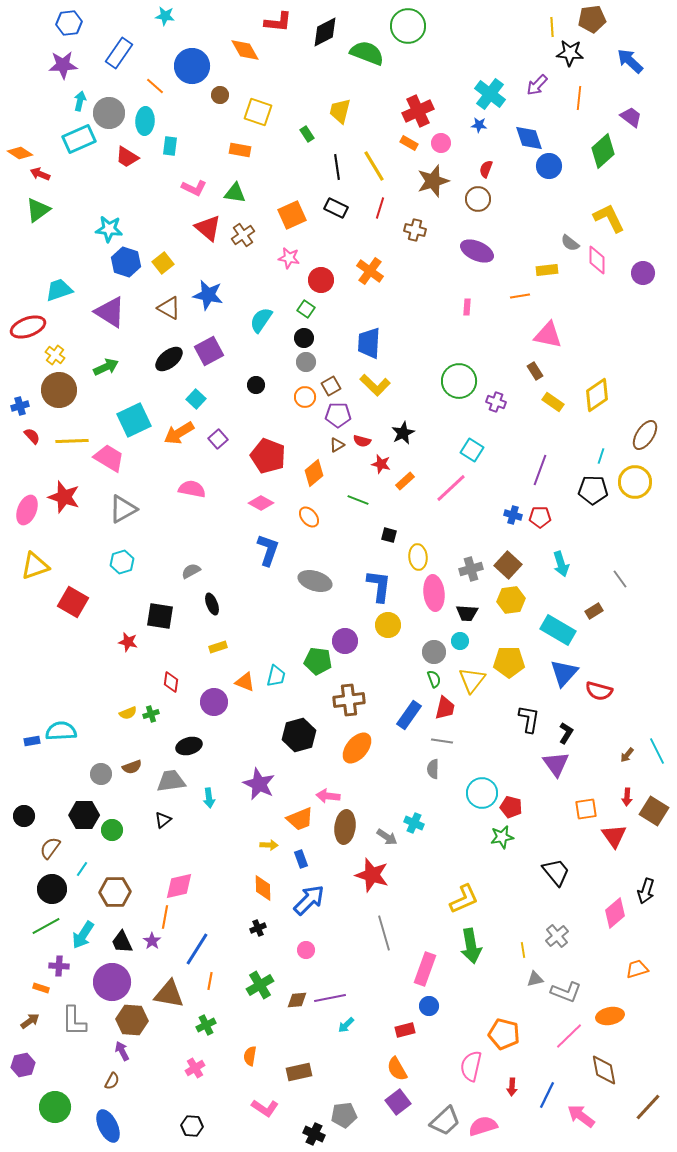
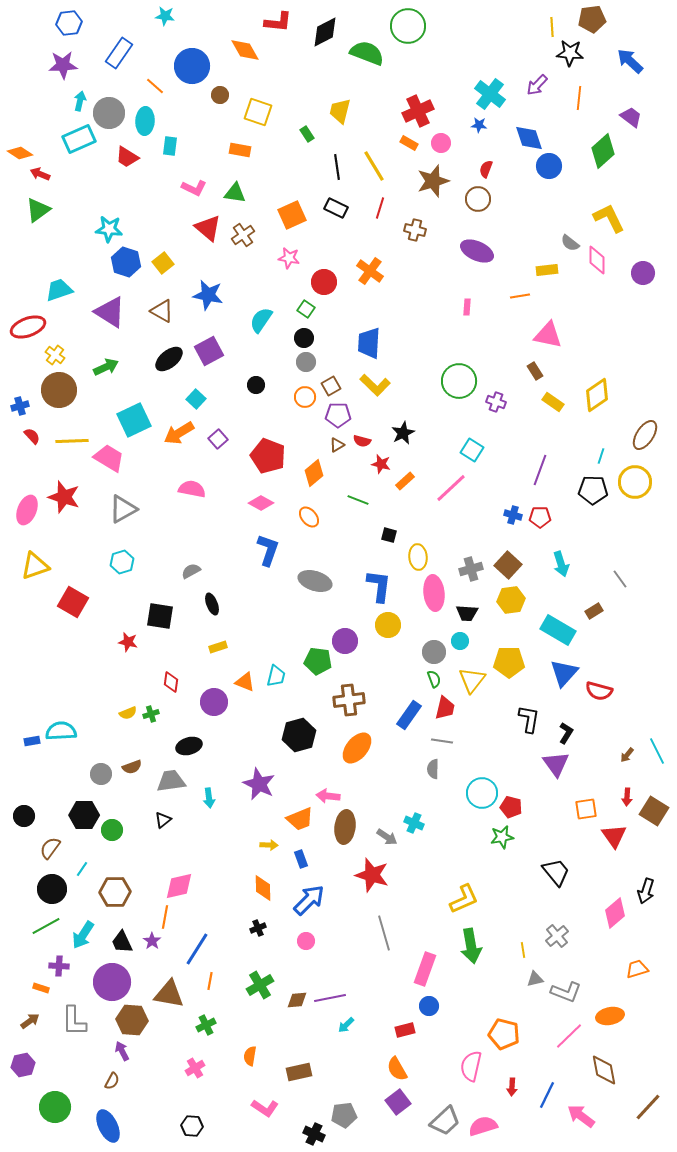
red circle at (321, 280): moved 3 px right, 2 px down
brown triangle at (169, 308): moved 7 px left, 3 px down
pink circle at (306, 950): moved 9 px up
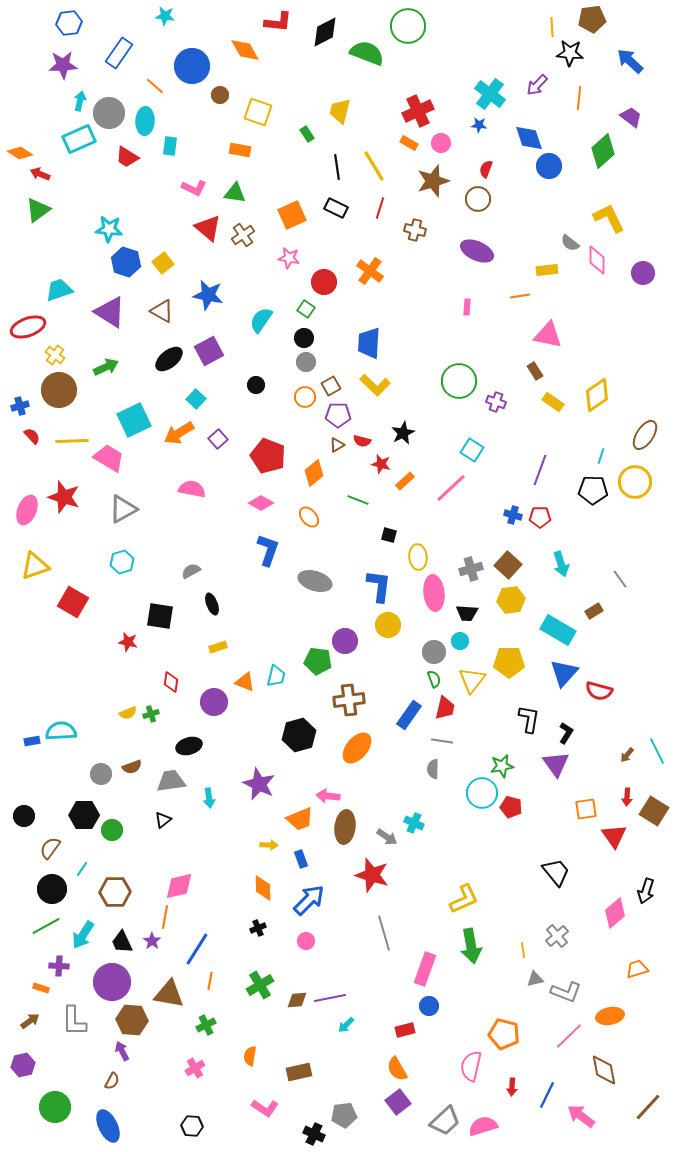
green star at (502, 837): moved 71 px up
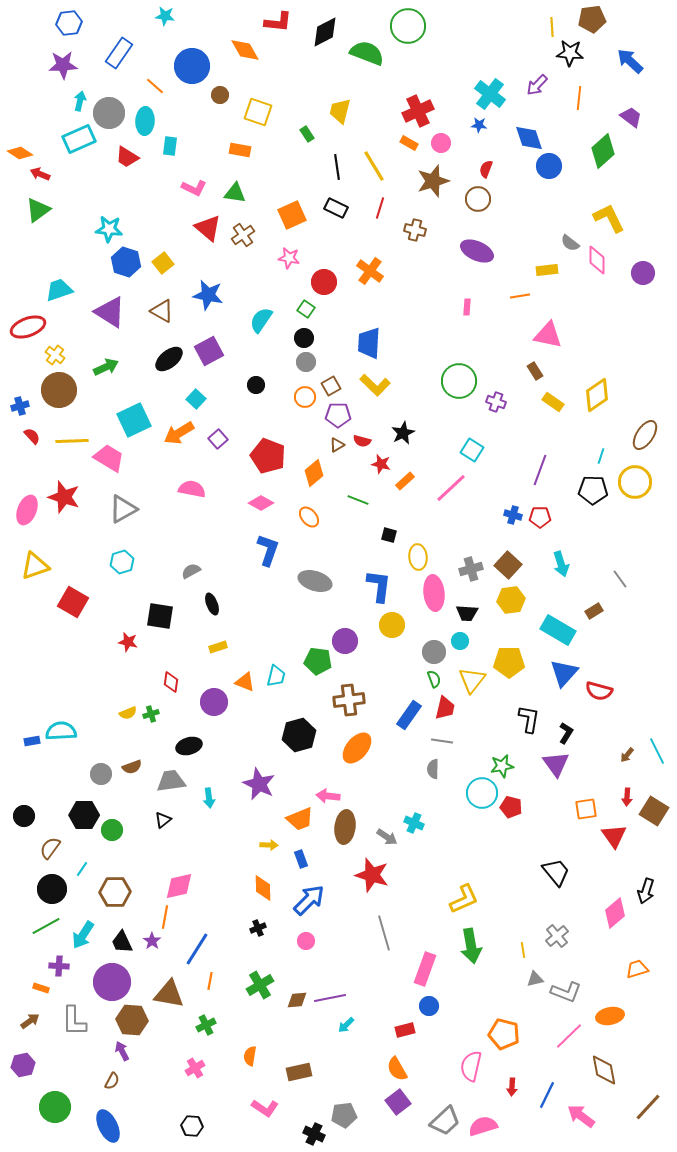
yellow circle at (388, 625): moved 4 px right
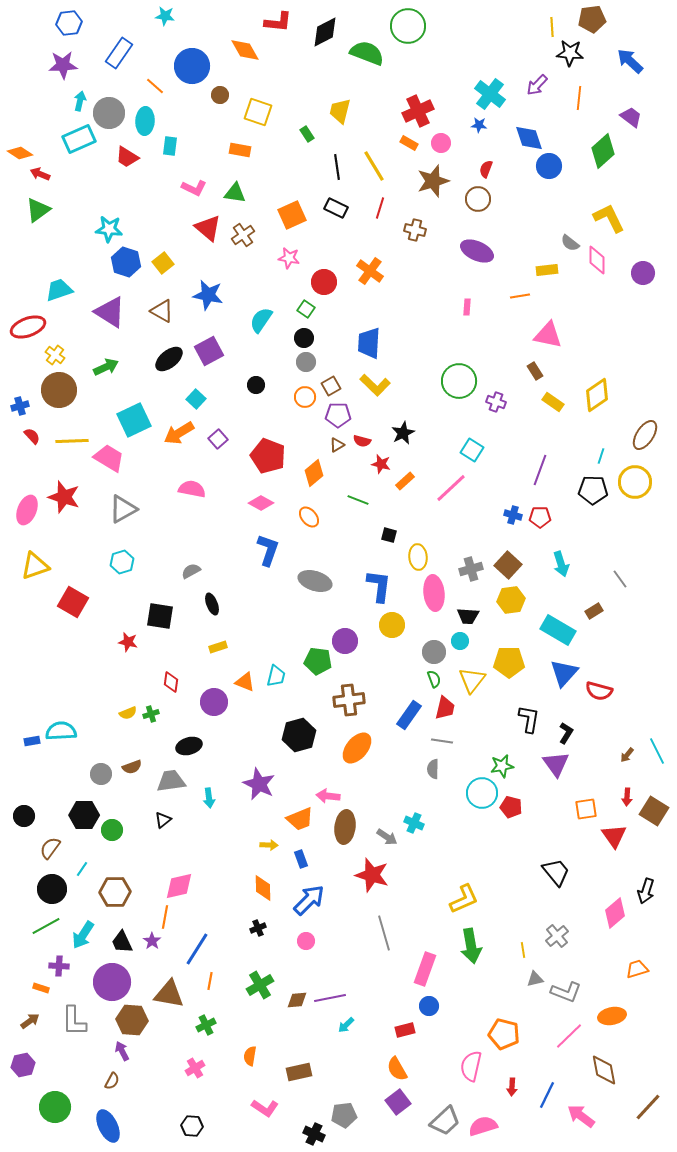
black trapezoid at (467, 613): moved 1 px right, 3 px down
orange ellipse at (610, 1016): moved 2 px right
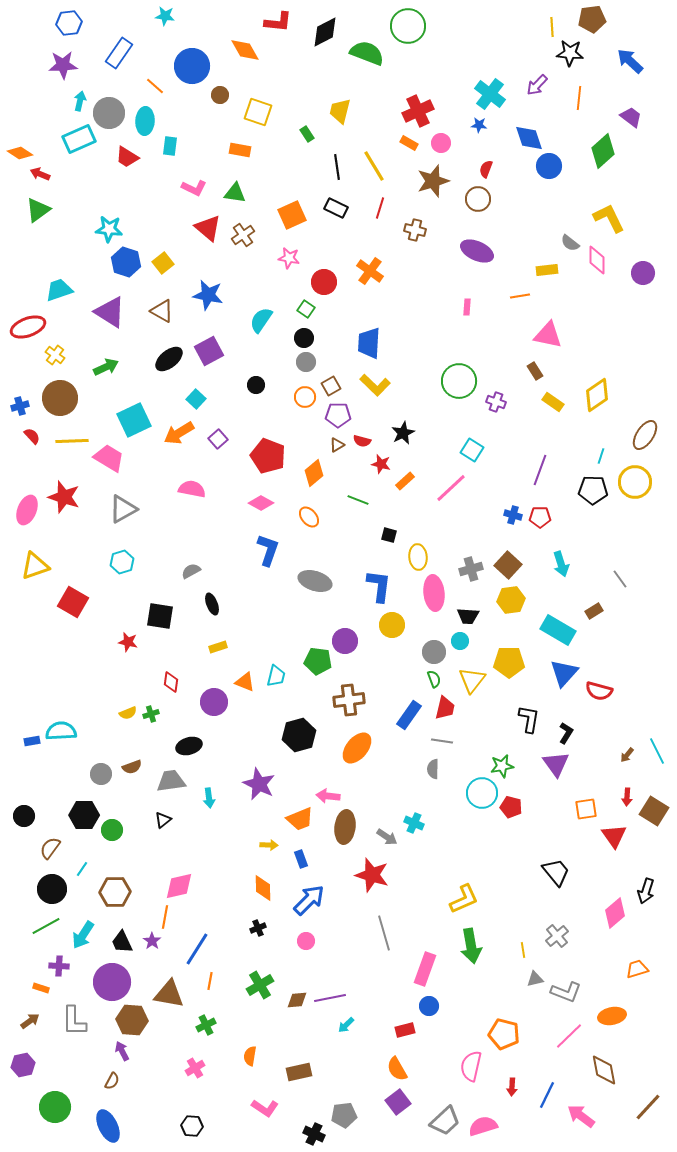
brown circle at (59, 390): moved 1 px right, 8 px down
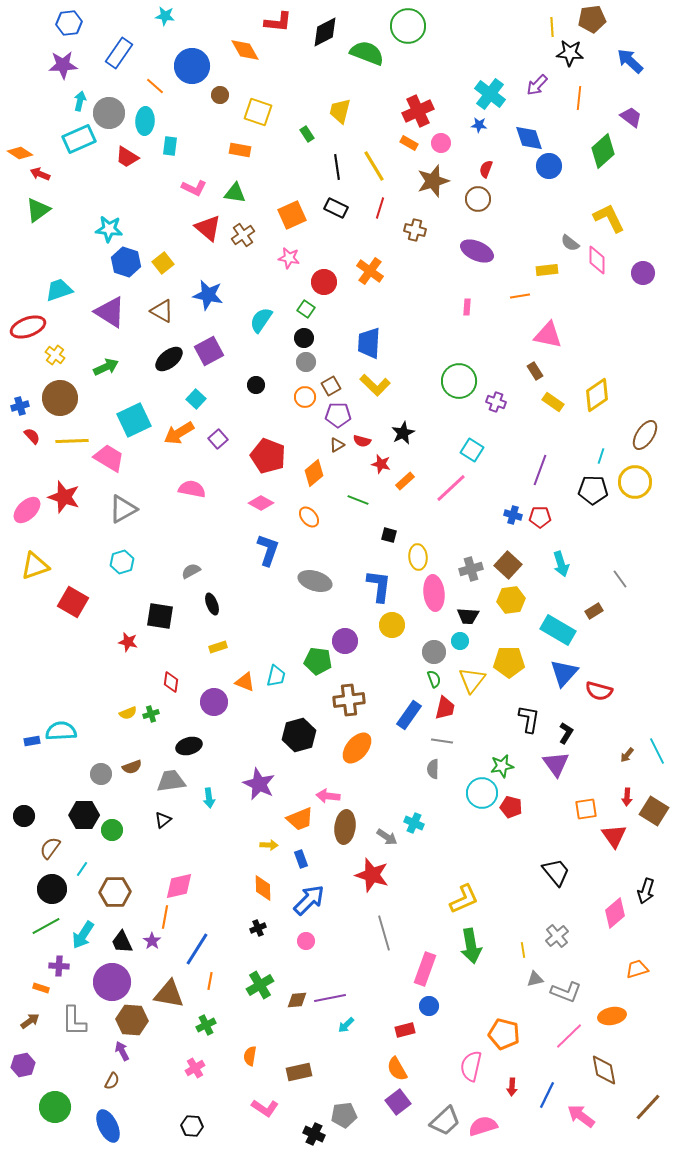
pink ellipse at (27, 510): rotated 24 degrees clockwise
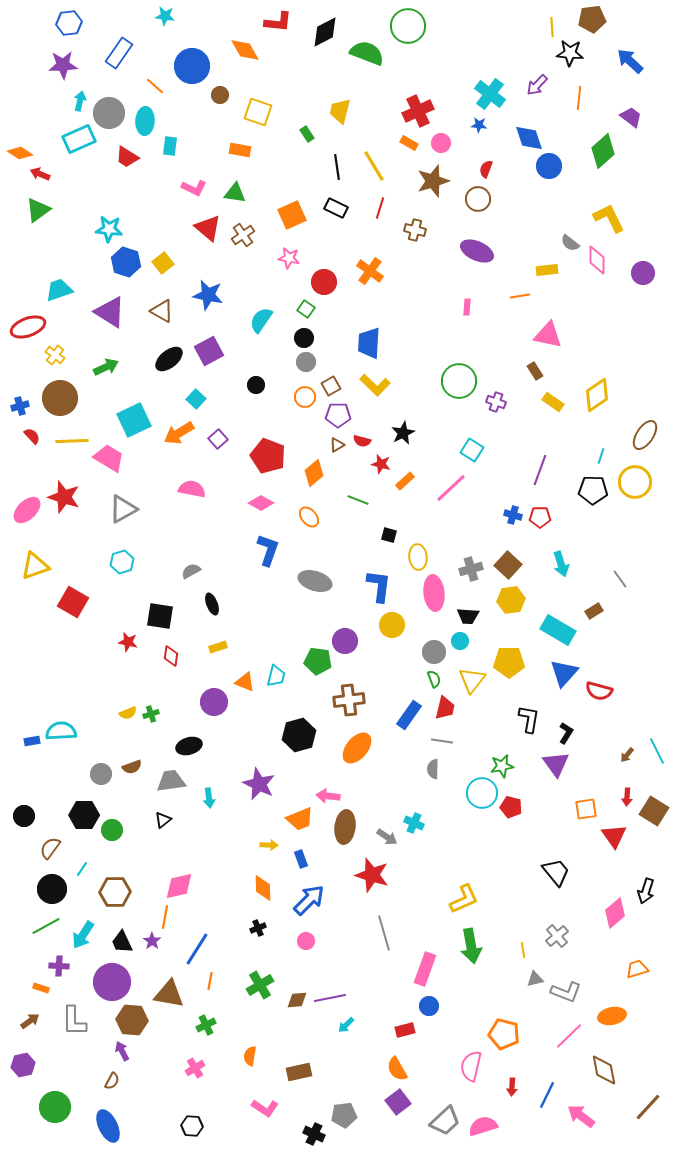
red diamond at (171, 682): moved 26 px up
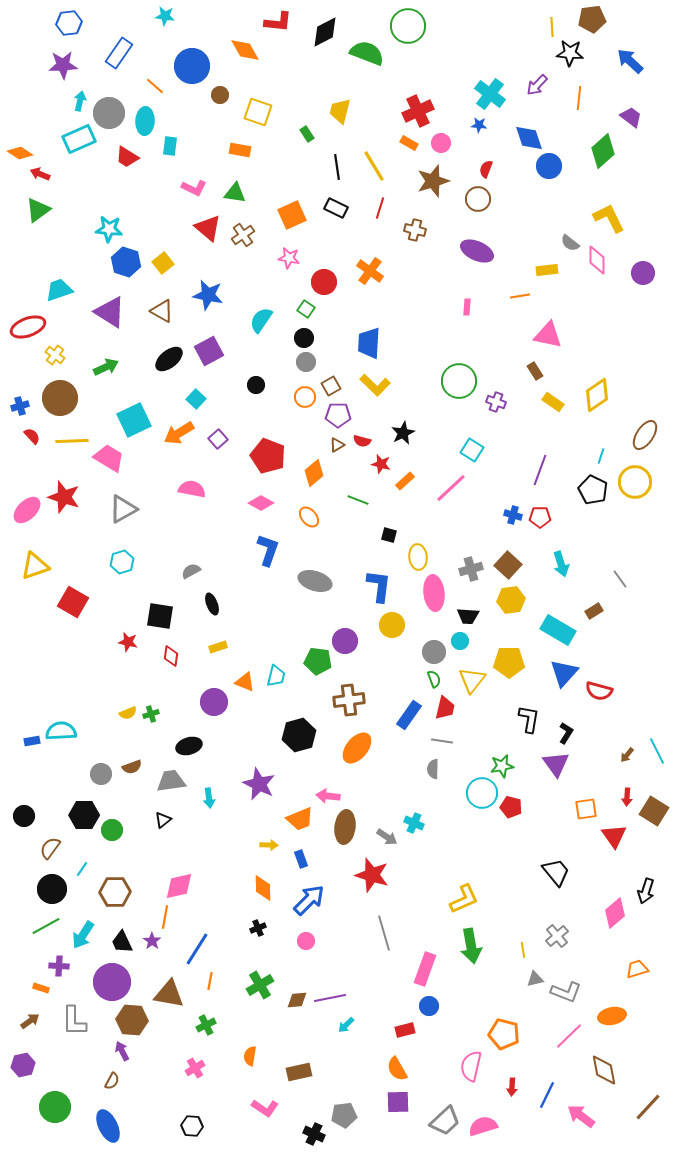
black pentagon at (593, 490): rotated 24 degrees clockwise
purple square at (398, 1102): rotated 35 degrees clockwise
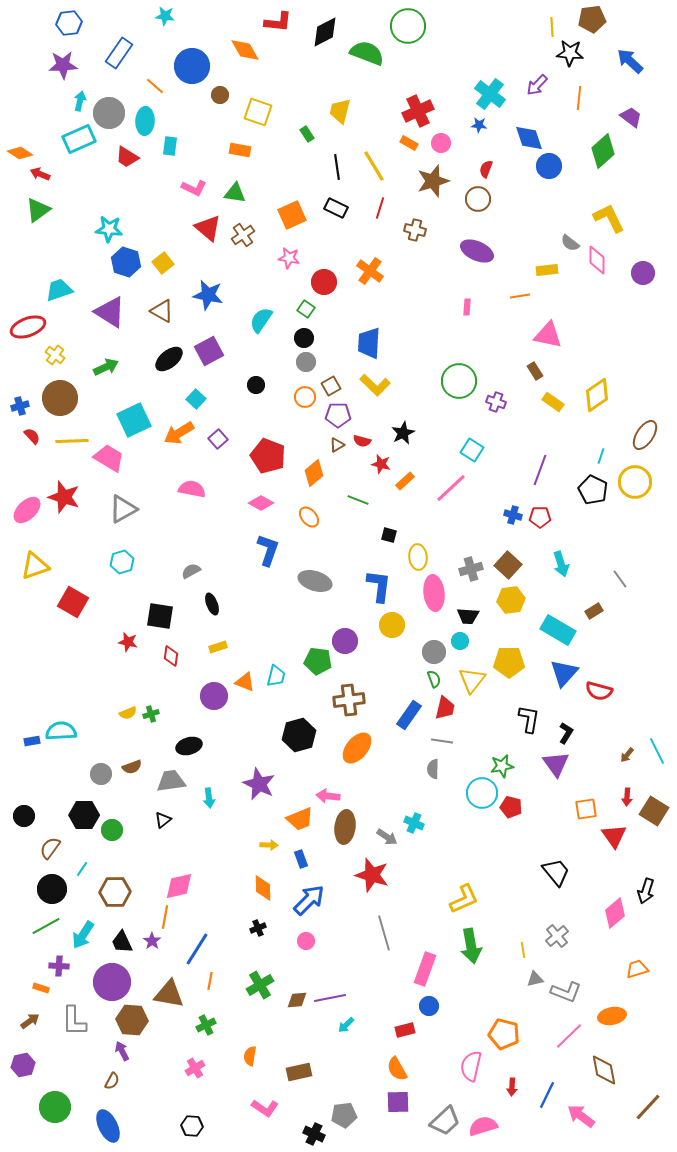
purple circle at (214, 702): moved 6 px up
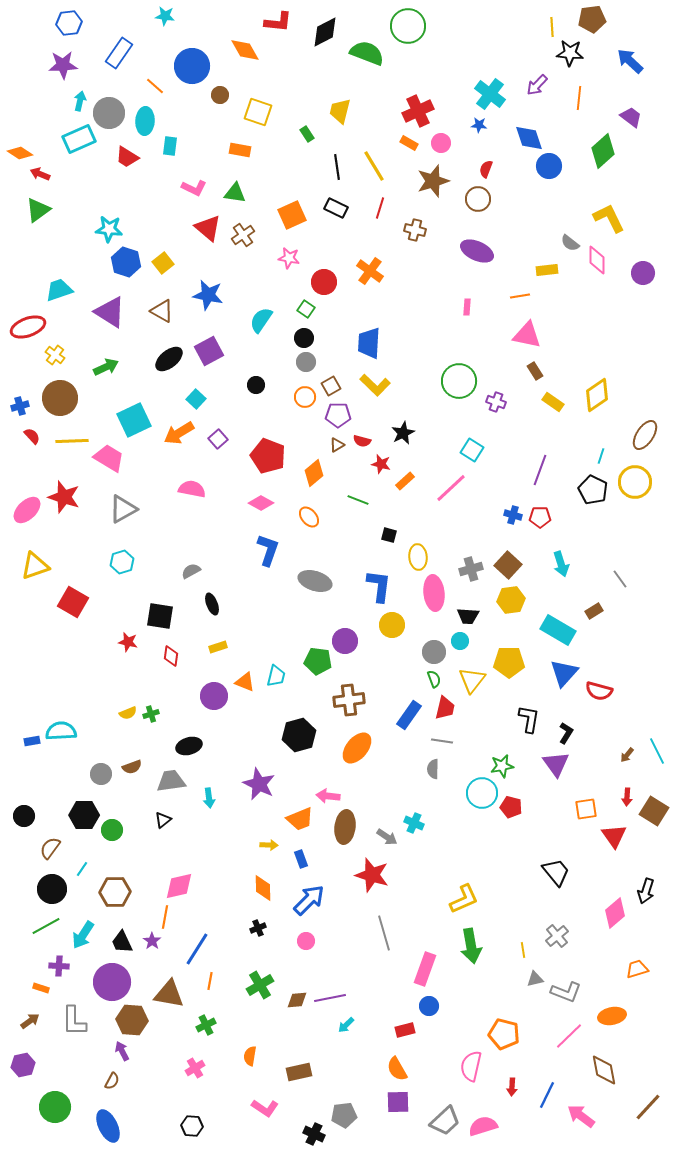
pink triangle at (548, 335): moved 21 px left
